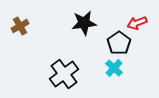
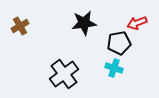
black pentagon: rotated 25 degrees clockwise
cyan cross: rotated 24 degrees counterclockwise
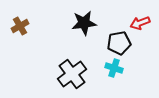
red arrow: moved 3 px right
black cross: moved 8 px right
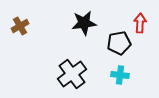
red arrow: rotated 114 degrees clockwise
cyan cross: moved 6 px right, 7 px down; rotated 12 degrees counterclockwise
